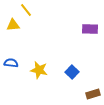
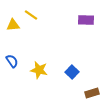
yellow line: moved 5 px right, 5 px down; rotated 16 degrees counterclockwise
purple rectangle: moved 4 px left, 9 px up
blue semicircle: moved 1 px right, 2 px up; rotated 48 degrees clockwise
brown rectangle: moved 1 px left, 1 px up
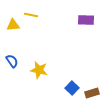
yellow line: rotated 24 degrees counterclockwise
blue square: moved 16 px down
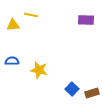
blue semicircle: rotated 56 degrees counterclockwise
blue square: moved 1 px down
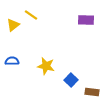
yellow line: rotated 24 degrees clockwise
yellow triangle: rotated 32 degrees counterclockwise
yellow star: moved 7 px right, 4 px up
blue square: moved 1 px left, 9 px up
brown rectangle: moved 1 px up; rotated 24 degrees clockwise
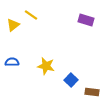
purple rectangle: rotated 14 degrees clockwise
blue semicircle: moved 1 px down
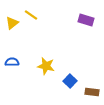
yellow triangle: moved 1 px left, 2 px up
blue square: moved 1 px left, 1 px down
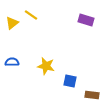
blue square: rotated 32 degrees counterclockwise
brown rectangle: moved 3 px down
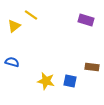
yellow triangle: moved 2 px right, 3 px down
blue semicircle: rotated 16 degrees clockwise
yellow star: moved 15 px down
brown rectangle: moved 28 px up
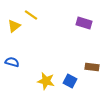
purple rectangle: moved 2 px left, 3 px down
blue square: rotated 16 degrees clockwise
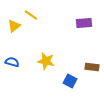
purple rectangle: rotated 21 degrees counterclockwise
yellow star: moved 20 px up
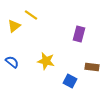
purple rectangle: moved 5 px left, 11 px down; rotated 70 degrees counterclockwise
blue semicircle: rotated 24 degrees clockwise
